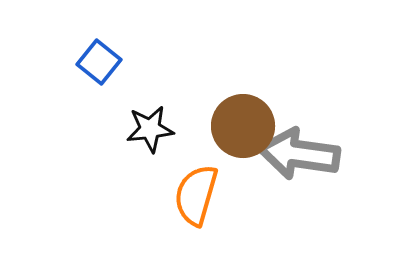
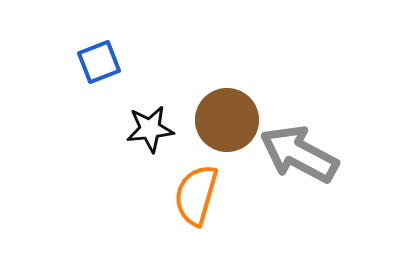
blue square: rotated 30 degrees clockwise
brown circle: moved 16 px left, 6 px up
gray arrow: rotated 20 degrees clockwise
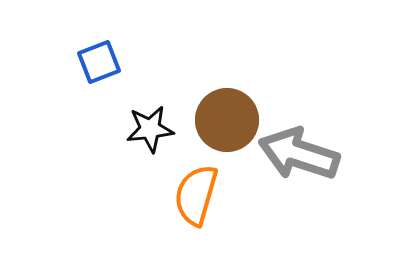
gray arrow: rotated 10 degrees counterclockwise
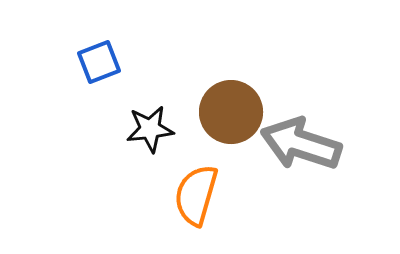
brown circle: moved 4 px right, 8 px up
gray arrow: moved 2 px right, 10 px up
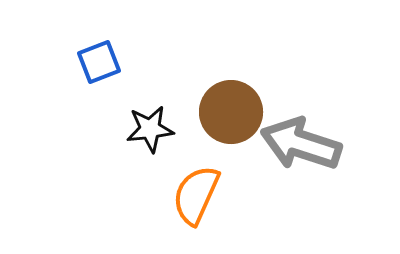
orange semicircle: rotated 8 degrees clockwise
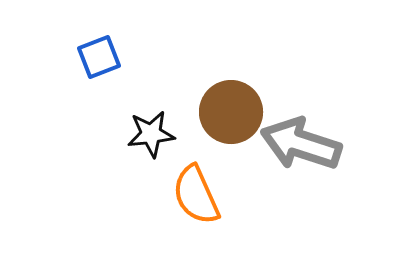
blue square: moved 5 px up
black star: moved 1 px right, 5 px down
orange semicircle: rotated 48 degrees counterclockwise
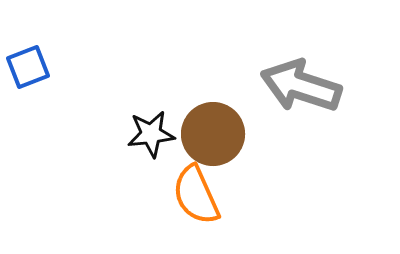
blue square: moved 71 px left, 10 px down
brown circle: moved 18 px left, 22 px down
gray arrow: moved 58 px up
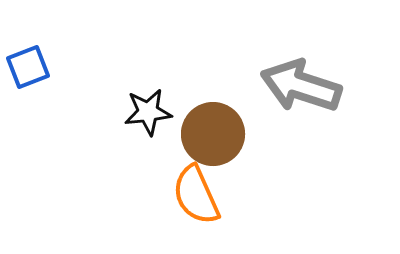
black star: moved 3 px left, 22 px up
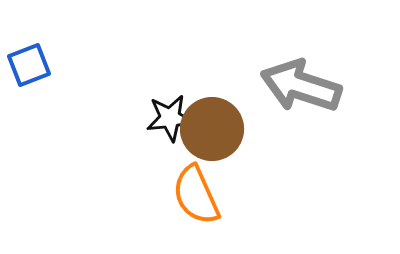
blue square: moved 1 px right, 2 px up
black star: moved 22 px right, 6 px down
brown circle: moved 1 px left, 5 px up
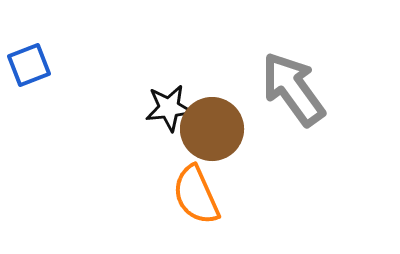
gray arrow: moved 8 px left, 3 px down; rotated 36 degrees clockwise
black star: moved 1 px left, 10 px up
